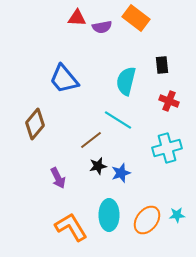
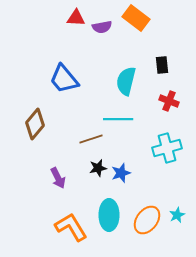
red triangle: moved 1 px left
cyan line: moved 1 px up; rotated 32 degrees counterclockwise
brown line: moved 1 px up; rotated 20 degrees clockwise
black star: moved 2 px down
cyan star: rotated 21 degrees counterclockwise
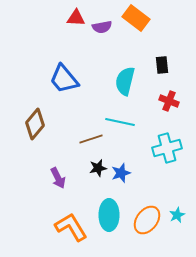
cyan semicircle: moved 1 px left
cyan line: moved 2 px right, 3 px down; rotated 12 degrees clockwise
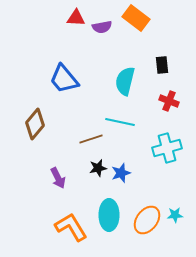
cyan star: moved 2 px left; rotated 21 degrees clockwise
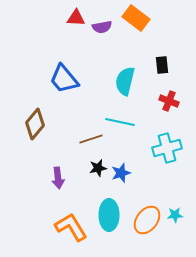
purple arrow: rotated 20 degrees clockwise
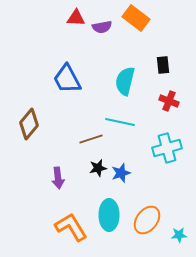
black rectangle: moved 1 px right
blue trapezoid: moved 3 px right; rotated 12 degrees clockwise
brown diamond: moved 6 px left
cyan star: moved 4 px right, 20 px down
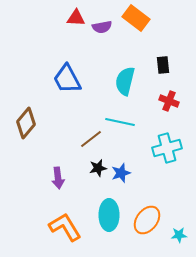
brown diamond: moved 3 px left, 1 px up
brown line: rotated 20 degrees counterclockwise
orange L-shape: moved 6 px left
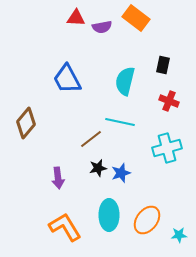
black rectangle: rotated 18 degrees clockwise
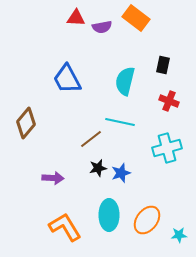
purple arrow: moved 5 px left; rotated 80 degrees counterclockwise
